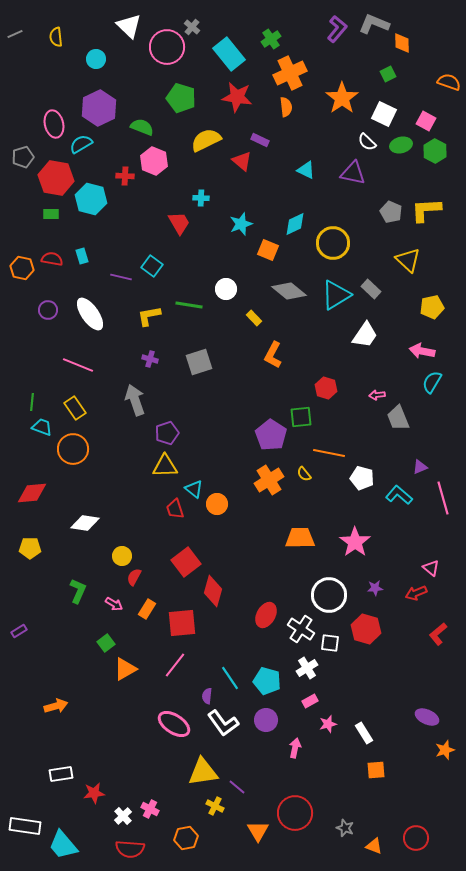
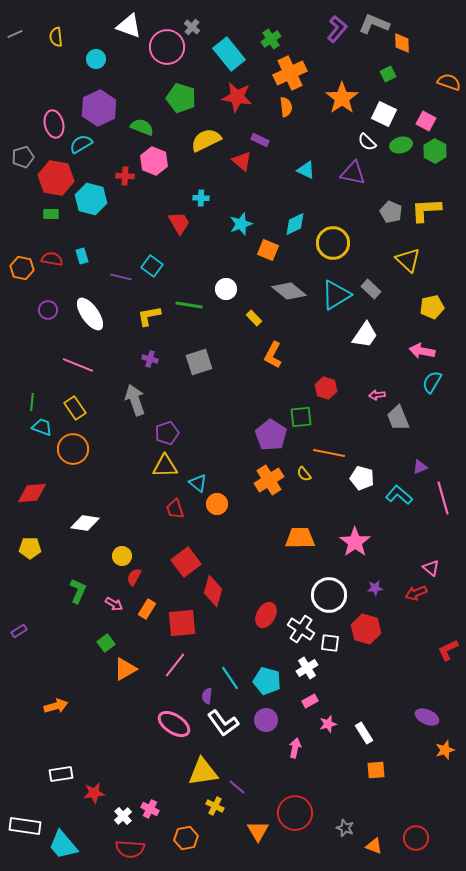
white triangle at (129, 26): rotated 24 degrees counterclockwise
cyan triangle at (194, 489): moved 4 px right, 6 px up
red L-shape at (438, 634): moved 10 px right, 16 px down; rotated 15 degrees clockwise
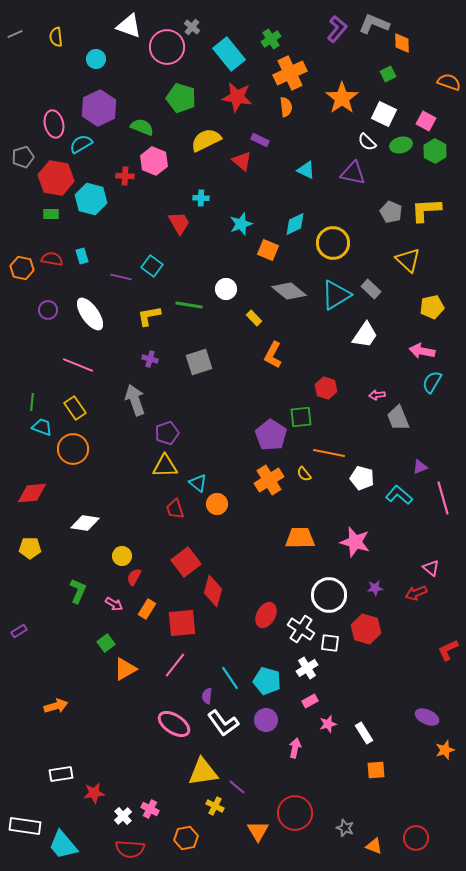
pink star at (355, 542): rotated 20 degrees counterclockwise
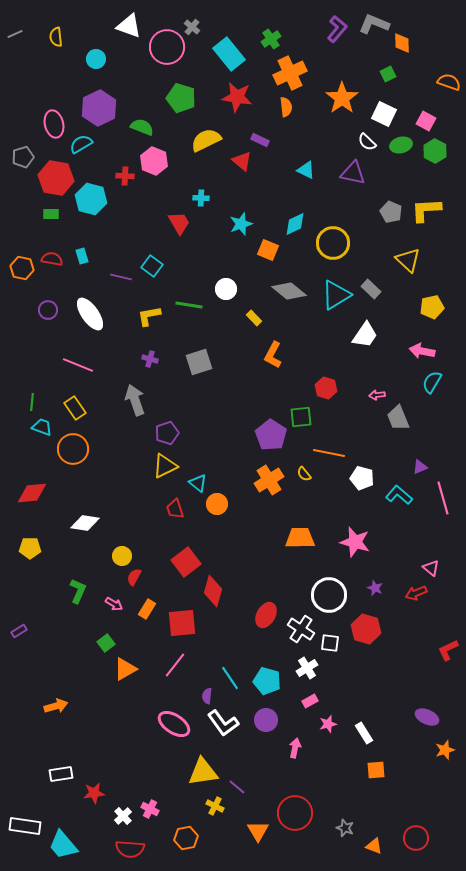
yellow triangle at (165, 466): rotated 24 degrees counterclockwise
purple star at (375, 588): rotated 28 degrees clockwise
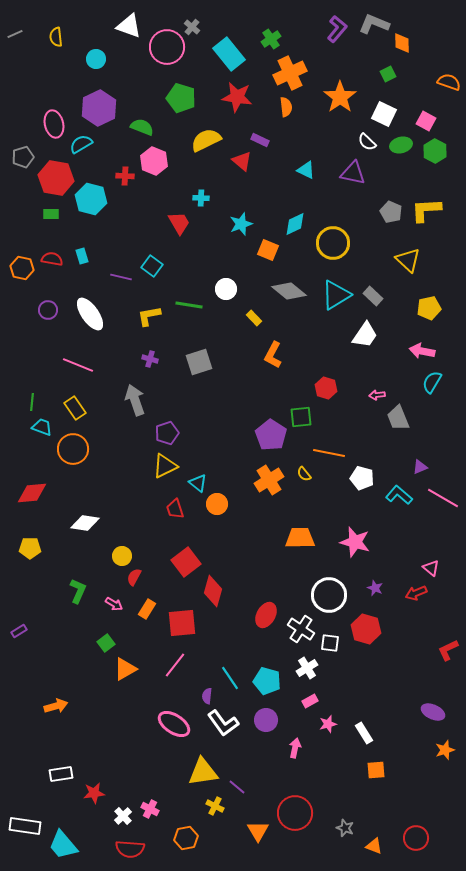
orange star at (342, 98): moved 2 px left, 1 px up
gray rectangle at (371, 289): moved 2 px right, 7 px down
yellow pentagon at (432, 307): moved 3 px left, 1 px down
pink line at (443, 498): rotated 44 degrees counterclockwise
purple ellipse at (427, 717): moved 6 px right, 5 px up
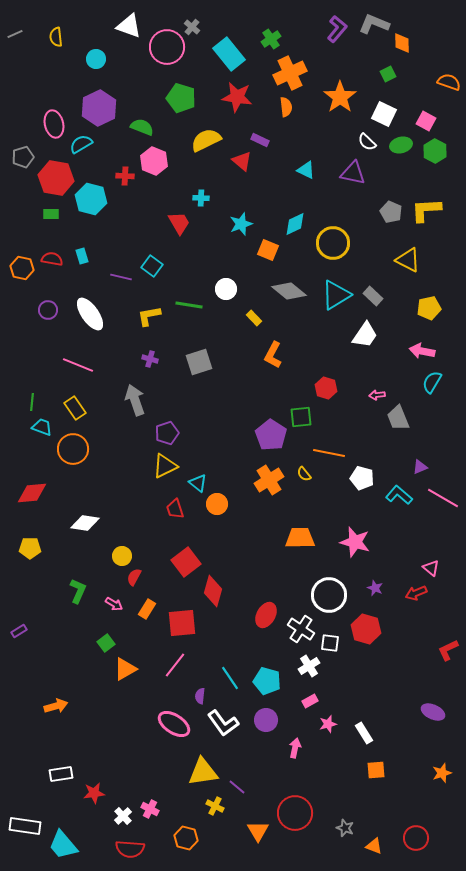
yellow triangle at (408, 260): rotated 16 degrees counterclockwise
white cross at (307, 668): moved 2 px right, 2 px up
purple semicircle at (207, 696): moved 7 px left
orange star at (445, 750): moved 3 px left, 23 px down
orange hexagon at (186, 838): rotated 25 degrees clockwise
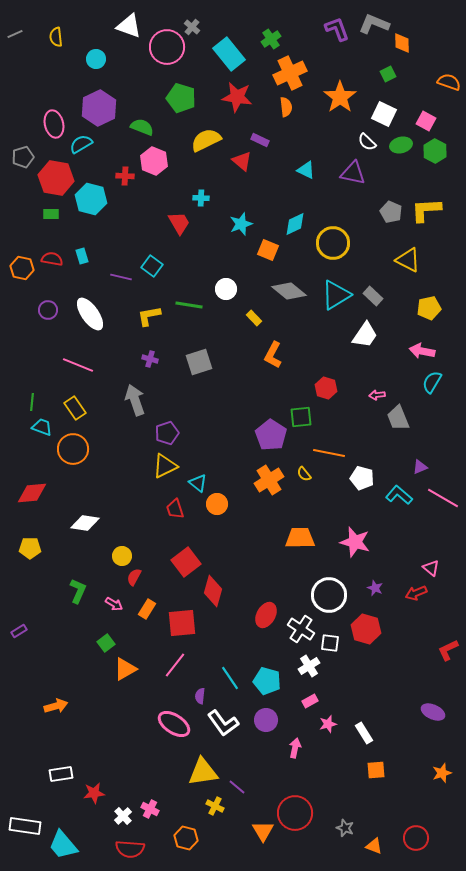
purple L-shape at (337, 29): rotated 60 degrees counterclockwise
orange triangle at (258, 831): moved 5 px right
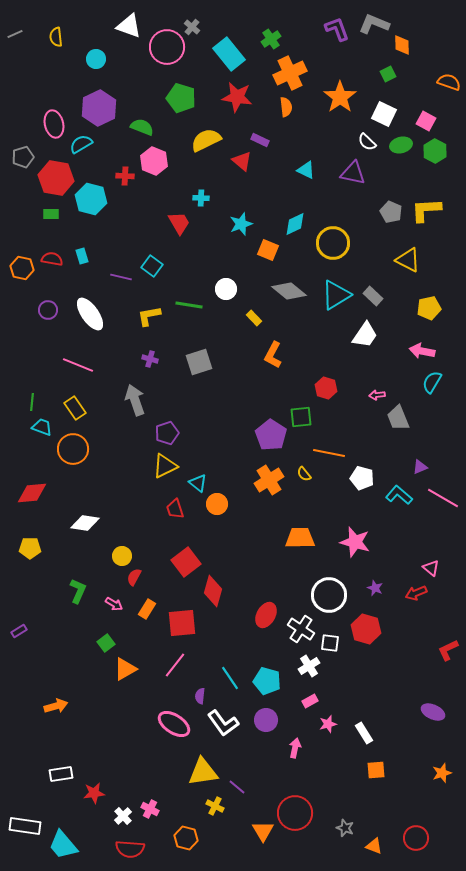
orange diamond at (402, 43): moved 2 px down
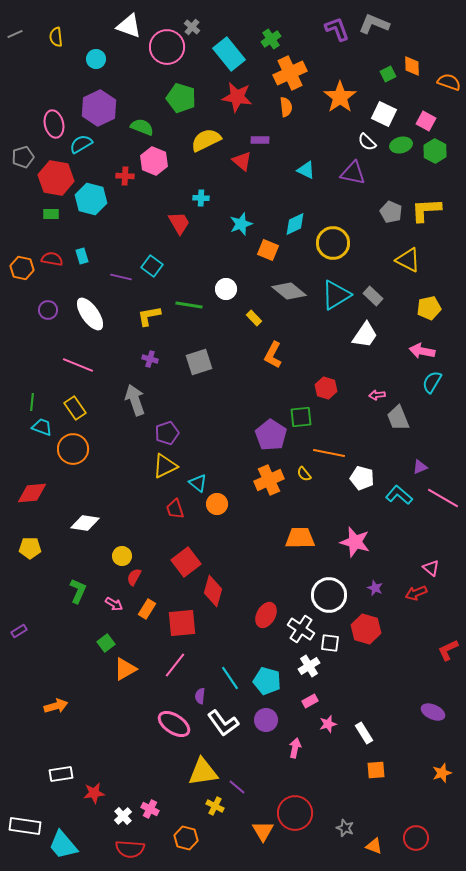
orange diamond at (402, 45): moved 10 px right, 21 px down
purple rectangle at (260, 140): rotated 24 degrees counterclockwise
orange cross at (269, 480): rotated 8 degrees clockwise
